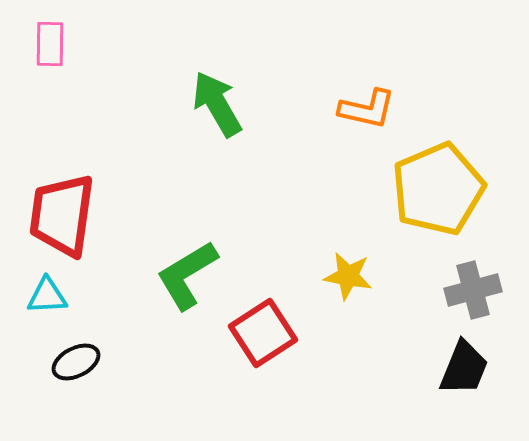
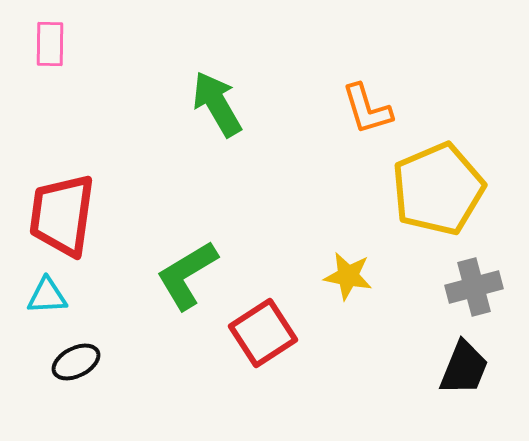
orange L-shape: rotated 60 degrees clockwise
gray cross: moved 1 px right, 3 px up
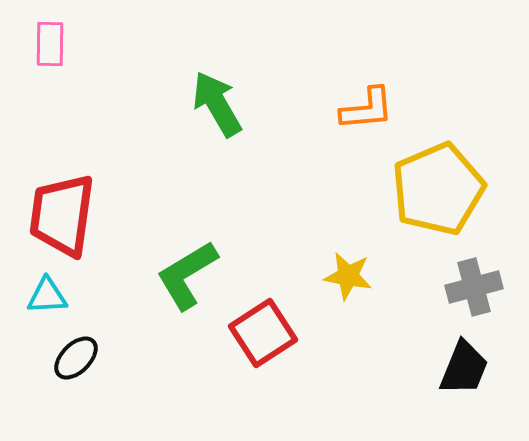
orange L-shape: rotated 78 degrees counterclockwise
black ellipse: moved 4 px up; rotated 18 degrees counterclockwise
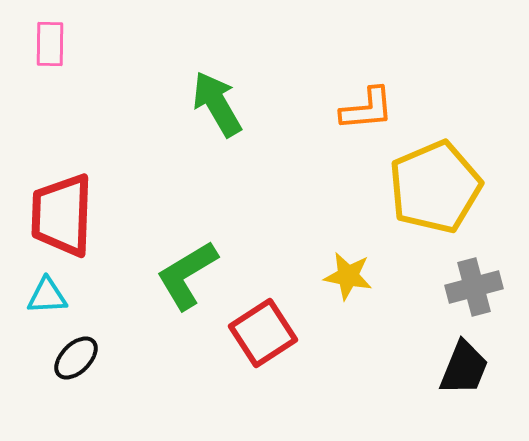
yellow pentagon: moved 3 px left, 2 px up
red trapezoid: rotated 6 degrees counterclockwise
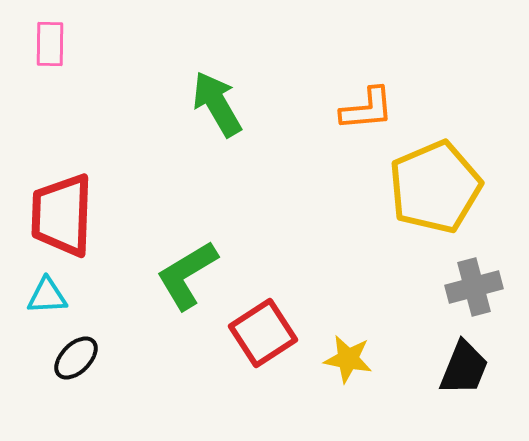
yellow star: moved 83 px down
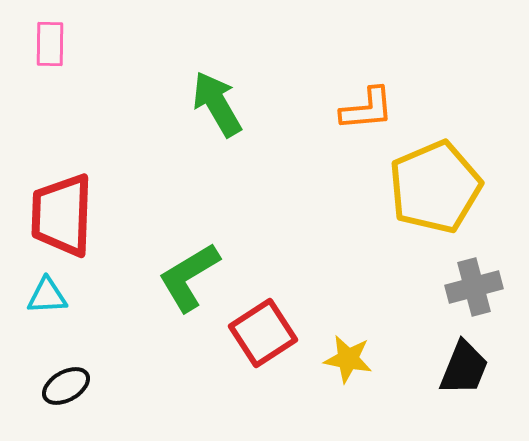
green L-shape: moved 2 px right, 2 px down
black ellipse: moved 10 px left, 28 px down; rotated 15 degrees clockwise
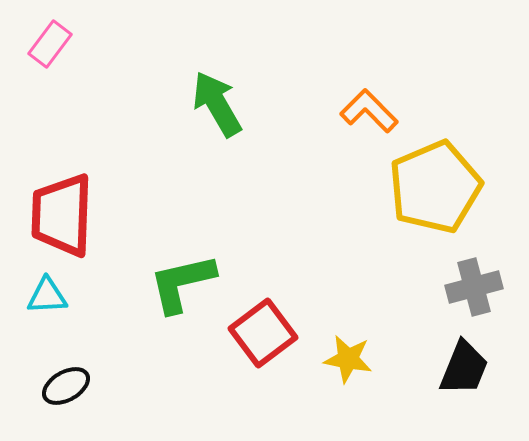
pink rectangle: rotated 36 degrees clockwise
orange L-shape: moved 2 px right, 2 px down; rotated 130 degrees counterclockwise
green L-shape: moved 7 px left, 6 px down; rotated 18 degrees clockwise
red square: rotated 4 degrees counterclockwise
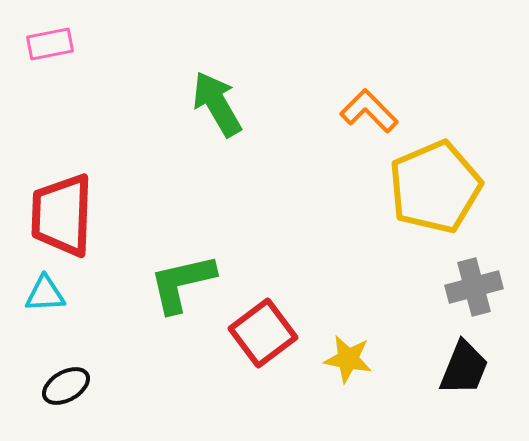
pink rectangle: rotated 42 degrees clockwise
cyan triangle: moved 2 px left, 2 px up
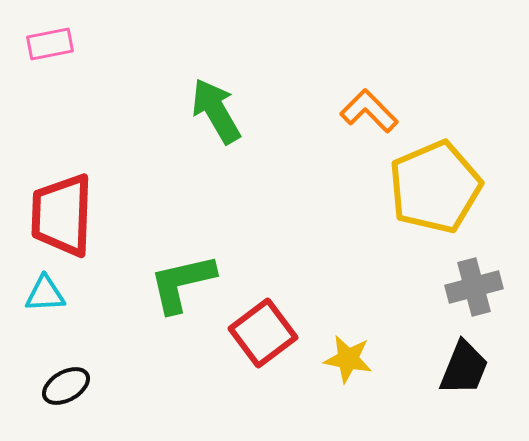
green arrow: moved 1 px left, 7 px down
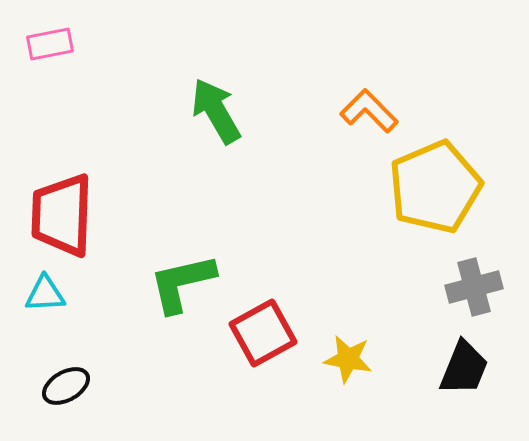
red square: rotated 8 degrees clockwise
